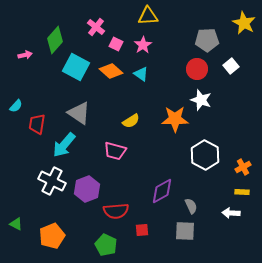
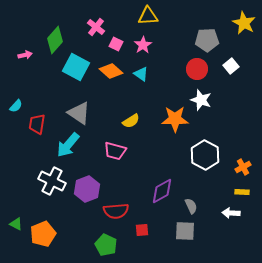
cyan arrow: moved 4 px right
orange pentagon: moved 9 px left, 2 px up
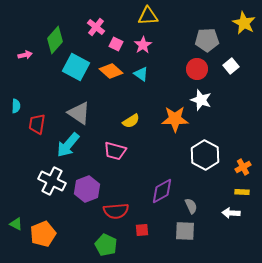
cyan semicircle: rotated 40 degrees counterclockwise
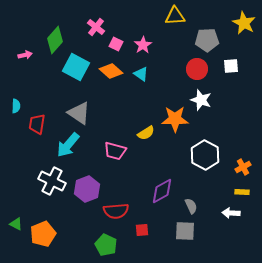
yellow triangle: moved 27 px right
white square: rotated 35 degrees clockwise
yellow semicircle: moved 15 px right, 12 px down
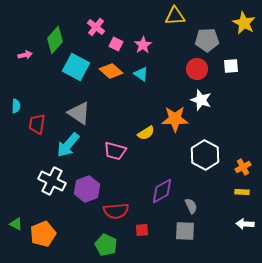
white arrow: moved 14 px right, 11 px down
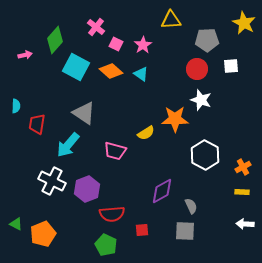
yellow triangle: moved 4 px left, 4 px down
gray triangle: moved 5 px right
red semicircle: moved 4 px left, 3 px down
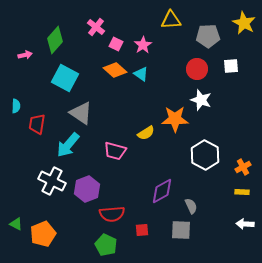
gray pentagon: moved 1 px right, 4 px up
cyan square: moved 11 px left, 11 px down
orange diamond: moved 4 px right, 1 px up
gray triangle: moved 3 px left
gray square: moved 4 px left, 1 px up
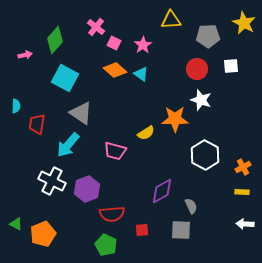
pink square: moved 2 px left, 1 px up
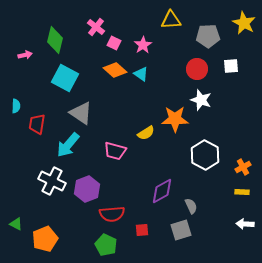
green diamond: rotated 28 degrees counterclockwise
gray square: rotated 20 degrees counterclockwise
orange pentagon: moved 2 px right, 5 px down
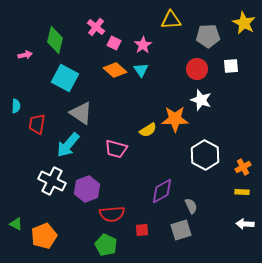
cyan triangle: moved 4 px up; rotated 21 degrees clockwise
yellow semicircle: moved 2 px right, 3 px up
pink trapezoid: moved 1 px right, 2 px up
orange pentagon: moved 1 px left, 3 px up
